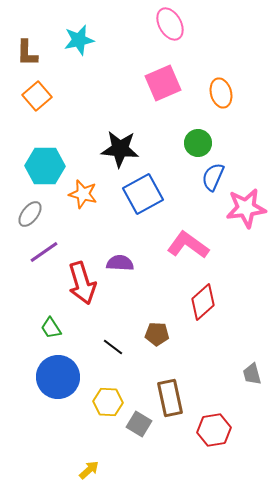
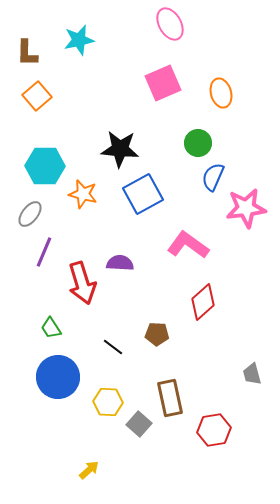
purple line: rotated 32 degrees counterclockwise
gray square: rotated 10 degrees clockwise
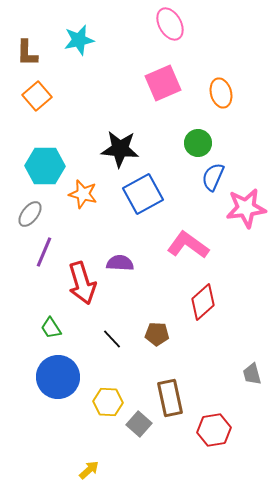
black line: moved 1 px left, 8 px up; rotated 10 degrees clockwise
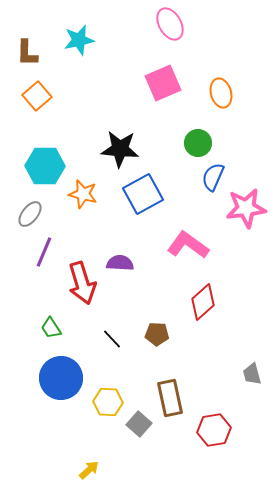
blue circle: moved 3 px right, 1 px down
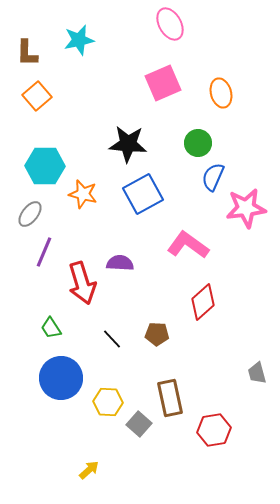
black star: moved 8 px right, 5 px up
gray trapezoid: moved 5 px right, 1 px up
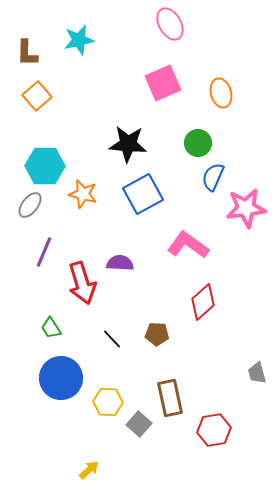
gray ellipse: moved 9 px up
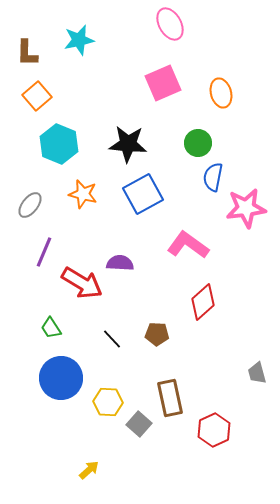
cyan hexagon: moved 14 px right, 22 px up; rotated 21 degrees clockwise
blue semicircle: rotated 12 degrees counterclockwise
red arrow: rotated 42 degrees counterclockwise
red hexagon: rotated 16 degrees counterclockwise
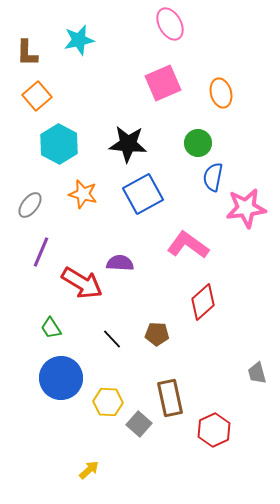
cyan hexagon: rotated 6 degrees clockwise
purple line: moved 3 px left
